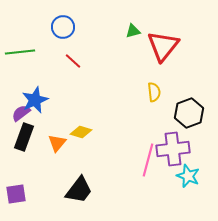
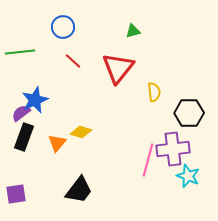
red triangle: moved 45 px left, 22 px down
black hexagon: rotated 20 degrees clockwise
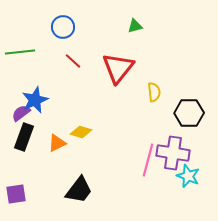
green triangle: moved 2 px right, 5 px up
orange triangle: rotated 24 degrees clockwise
purple cross: moved 4 px down; rotated 16 degrees clockwise
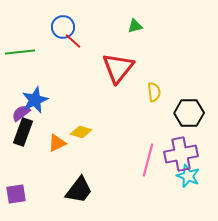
red line: moved 20 px up
black rectangle: moved 1 px left, 5 px up
purple cross: moved 8 px right, 1 px down; rotated 20 degrees counterclockwise
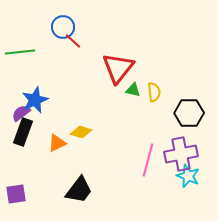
green triangle: moved 2 px left, 64 px down; rotated 28 degrees clockwise
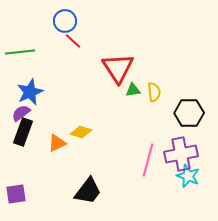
blue circle: moved 2 px right, 6 px up
red triangle: rotated 12 degrees counterclockwise
green triangle: rotated 21 degrees counterclockwise
blue star: moved 5 px left, 8 px up
black trapezoid: moved 9 px right, 1 px down
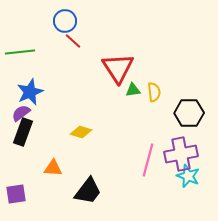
orange triangle: moved 4 px left, 25 px down; rotated 30 degrees clockwise
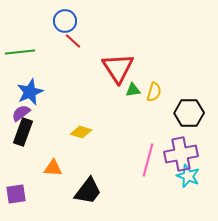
yellow semicircle: rotated 24 degrees clockwise
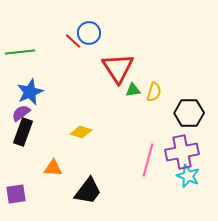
blue circle: moved 24 px right, 12 px down
purple cross: moved 1 px right, 2 px up
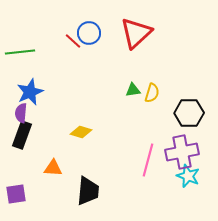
red triangle: moved 18 px right, 35 px up; rotated 20 degrees clockwise
yellow semicircle: moved 2 px left, 1 px down
purple semicircle: rotated 48 degrees counterclockwise
black rectangle: moved 1 px left, 3 px down
black trapezoid: rotated 32 degrees counterclockwise
